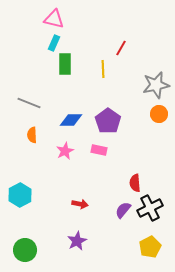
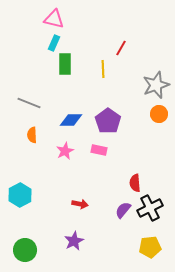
gray star: rotated 8 degrees counterclockwise
purple star: moved 3 px left
yellow pentagon: rotated 20 degrees clockwise
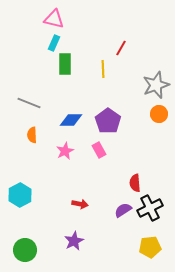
pink rectangle: rotated 49 degrees clockwise
purple semicircle: rotated 18 degrees clockwise
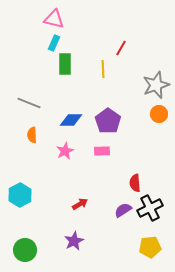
pink rectangle: moved 3 px right, 1 px down; rotated 63 degrees counterclockwise
red arrow: rotated 42 degrees counterclockwise
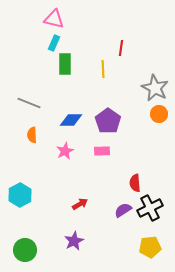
red line: rotated 21 degrees counterclockwise
gray star: moved 1 px left, 3 px down; rotated 24 degrees counterclockwise
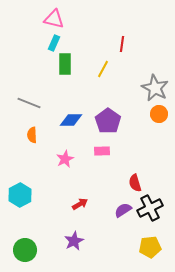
red line: moved 1 px right, 4 px up
yellow line: rotated 30 degrees clockwise
pink star: moved 8 px down
red semicircle: rotated 12 degrees counterclockwise
